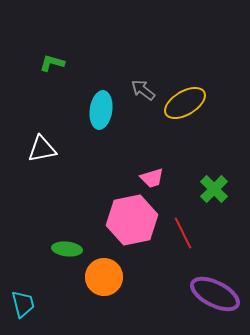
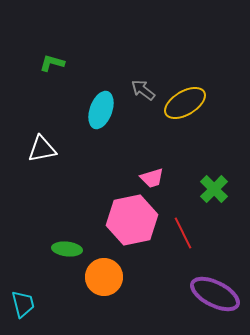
cyan ellipse: rotated 12 degrees clockwise
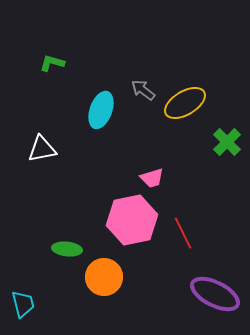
green cross: moved 13 px right, 47 px up
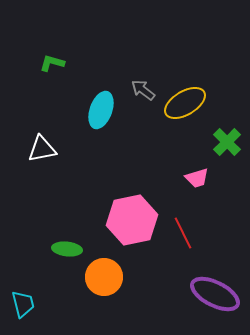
pink trapezoid: moved 45 px right
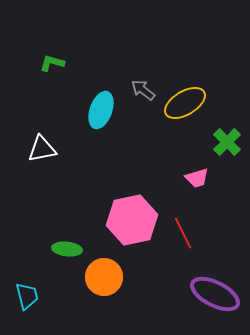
cyan trapezoid: moved 4 px right, 8 px up
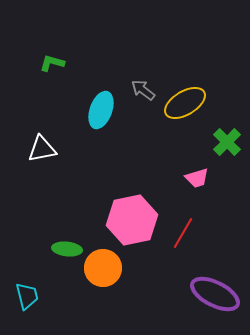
red line: rotated 56 degrees clockwise
orange circle: moved 1 px left, 9 px up
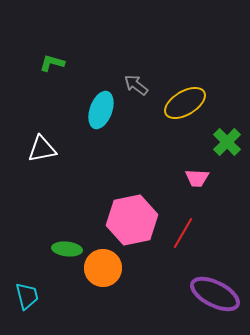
gray arrow: moved 7 px left, 5 px up
pink trapezoid: rotated 20 degrees clockwise
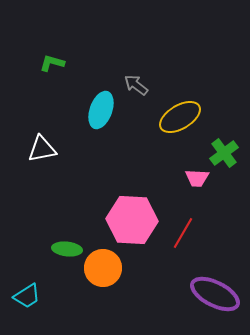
yellow ellipse: moved 5 px left, 14 px down
green cross: moved 3 px left, 11 px down; rotated 8 degrees clockwise
pink hexagon: rotated 15 degrees clockwise
cyan trapezoid: rotated 72 degrees clockwise
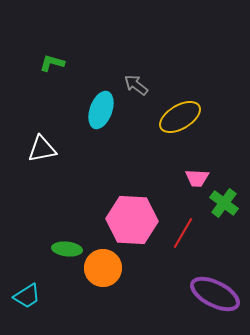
green cross: moved 50 px down; rotated 16 degrees counterclockwise
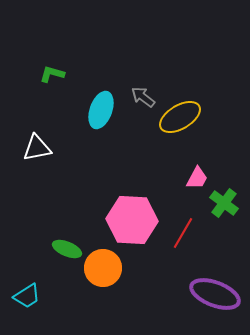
green L-shape: moved 11 px down
gray arrow: moved 7 px right, 12 px down
white triangle: moved 5 px left, 1 px up
pink trapezoid: rotated 65 degrees counterclockwise
green ellipse: rotated 16 degrees clockwise
purple ellipse: rotated 6 degrees counterclockwise
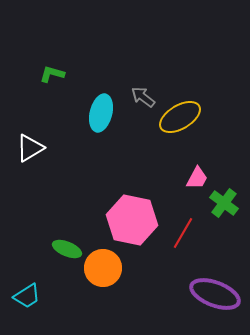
cyan ellipse: moved 3 px down; rotated 6 degrees counterclockwise
white triangle: moved 7 px left; rotated 20 degrees counterclockwise
pink hexagon: rotated 9 degrees clockwise
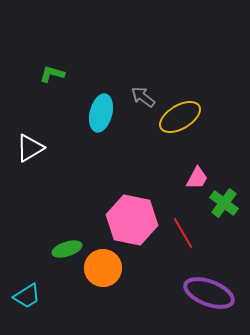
red line: rotated 60 degrees counterclockwise
green ellipse: rotated 40 degrees counterclockwise
purple ellipse: moved 6 px left, 1 px up
